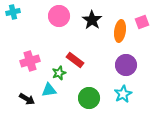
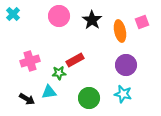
cyan cross: moved 2 px down; rotated 32 degrees counterclockwise
orange ellipse: rotated 20 degrees counterclockwise
red rectangle: rotated 66 degrees counterclockwise
green star: rotated 16 degrees clockwise
cyan triangle: moved 2 px down
cyan star: rotated 30 degrees counterclockwise
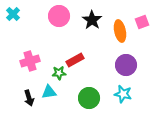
black arrow: moved 2 px right, 1 px up; rotated 42 degrees clockwise
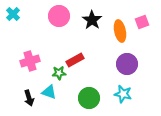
purple circle: moved 1 px right, 1 px up
cyan triangle: rotated 28 degrees clockwise
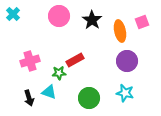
purple circle: moved 3 px up
cyan star: moved 2 px right, 1 px up
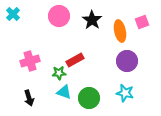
cyan triangle: moved 15 px right
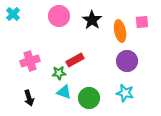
pink square: rotated 16 degrees clockwise
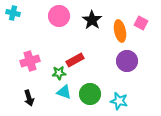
cyan cross: moved 1 px up; rotated 32 degrees counterclockwise
pink square: moved 1 px left, 1 px down; rotated 32 degrees clockwise
cyan star: moved 6 px left, 8 px down
green circle: moved 1 px right, 4 px up
